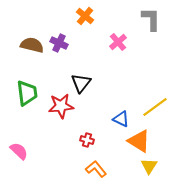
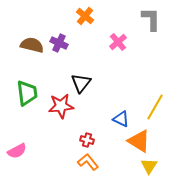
yellow line: rotated 24 degrees counterclockwise
pink semicircle: moved 2 px left; rotated 108 degrees clockwise
orange L-shape: moved 8 px left, 7 px up
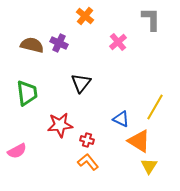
red star: moved 1 px left, 19 px down
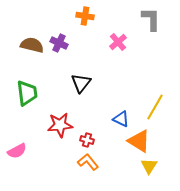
orange cross: rotated 30 degrees counterclockwise
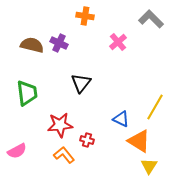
gray L-shape: rotated 45 degrees counterclockwise
orange L-shape: moved 24 px left, 7 px up
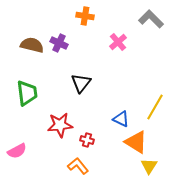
orange triangle: moved 3 px left, 1 px down
orange L-shape: moved 14 px right, 11 px down
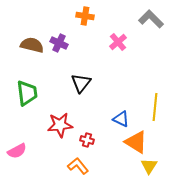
yellow line: rotated 24 degrees counterclockwise
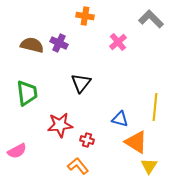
blue triangle: moved 1 px left; rotated 12 degrees counterclockwise
